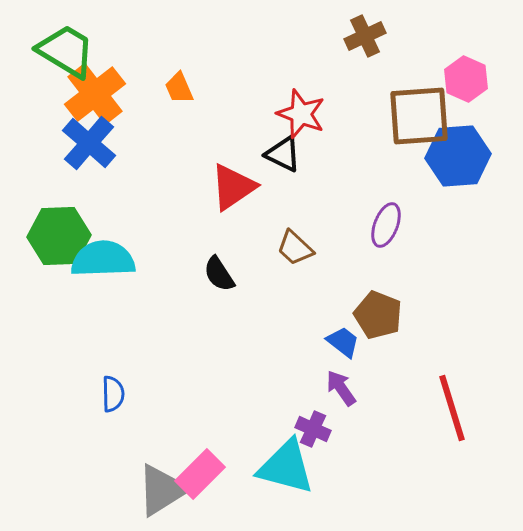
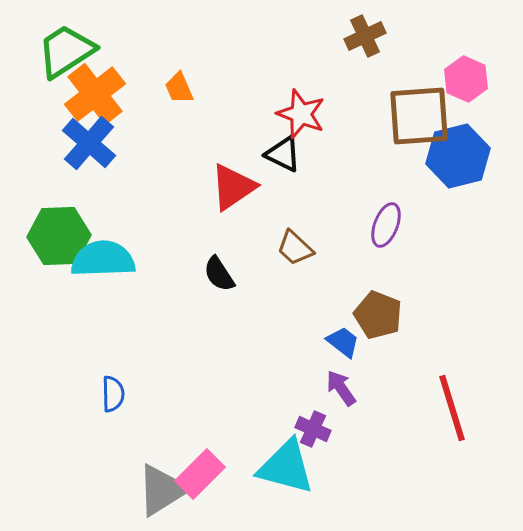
green trapezoid: rotated 64 degrees counterclockwise
blue hexagon: rotated 10 degrees counterclockwise
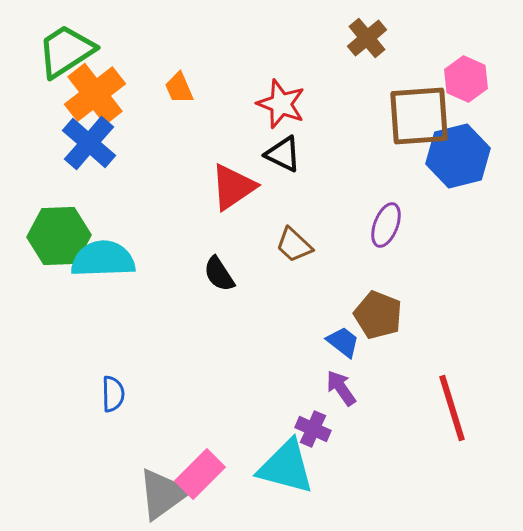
brown cross: moved 2 px right, 2 px down; rotated 15 degrees counterclockwise
red star: moved 20 px left, 10 px up
brown trapezoid: moved 1 px left, 3 px up
gray triangle: moved 1 px right, 4 px down; rotated 4 degrees counterclockwise
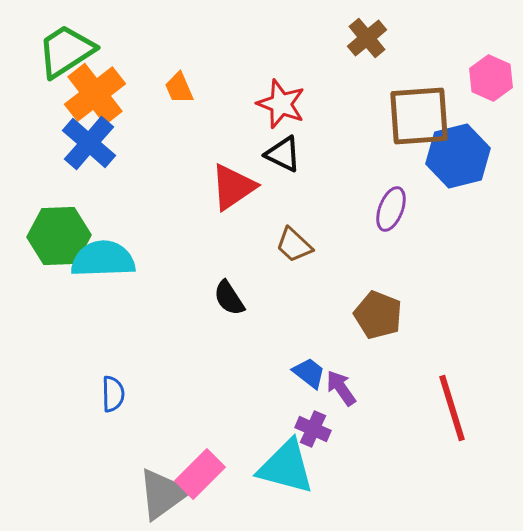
pink hexagon: moved 25 px right, 1 px up
purple ellipse: moved 5 px right, 16 px up
black semicircle: moved 10 px right, 24 px down
blue trapezoid: moved 34 px left, 31 px down
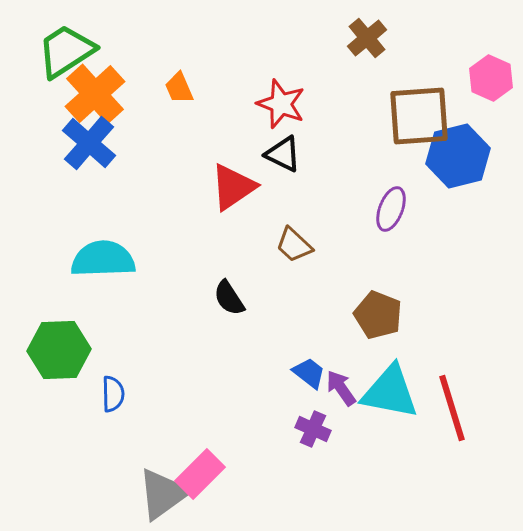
orange cross: rotated 4 degrees counterclockwise
green hexagon: moved 114 px down
cyan triangle: moved 104 px right, 75 px up; rotated 4 degrees counterclockwise
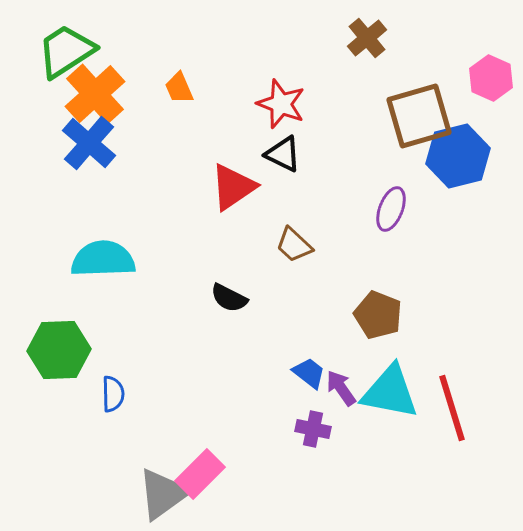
brown square: rotated 12 degrees counterclockwise
black semicircle: rotated 30 degrees counterclockwise
purple cross: rotated 12 degrees counterclockwise
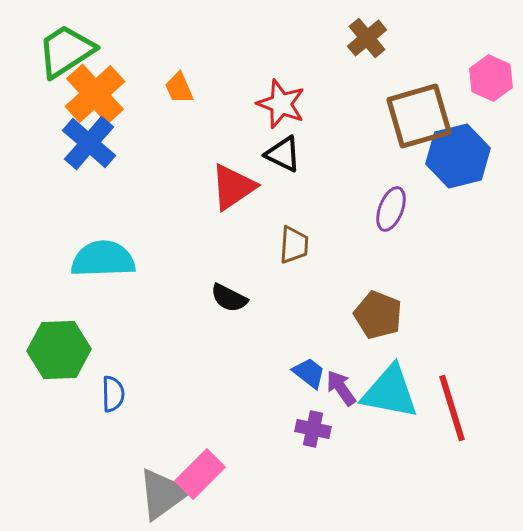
brown trapezoid: rotated 129 degrees counterclockwise
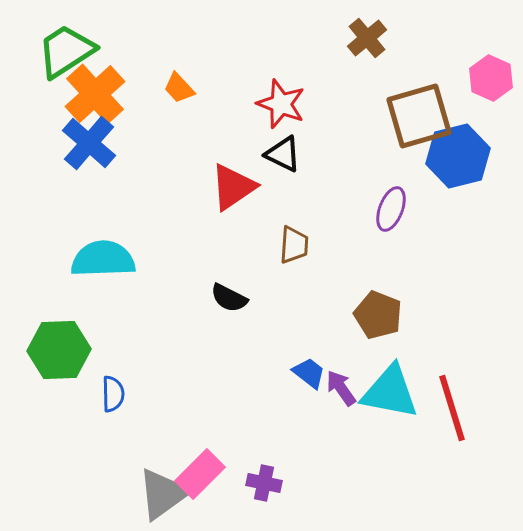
orange trapezoid: rotated 20 degrees counterclockwise
purple cross: moved 49 px left, 54 px down
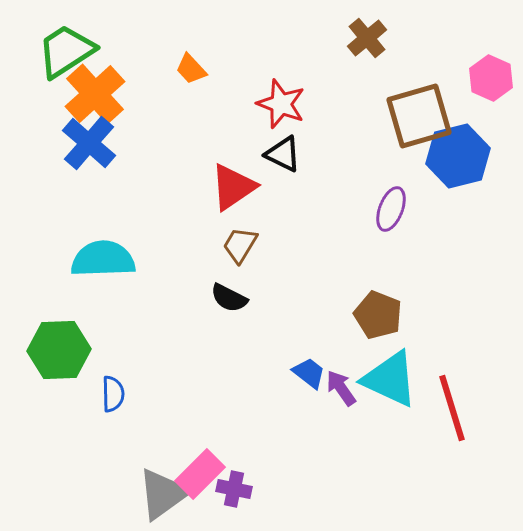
orange trapezoid: moved 12 px right, 19 px up
brown trapezoid: moved 54 px left; rotated 153 degrees counterclockwise
cyan triangle: moved 13 px up; rotated 14 degrees clockwise
purple cross: moved 30 px left, 6 px down
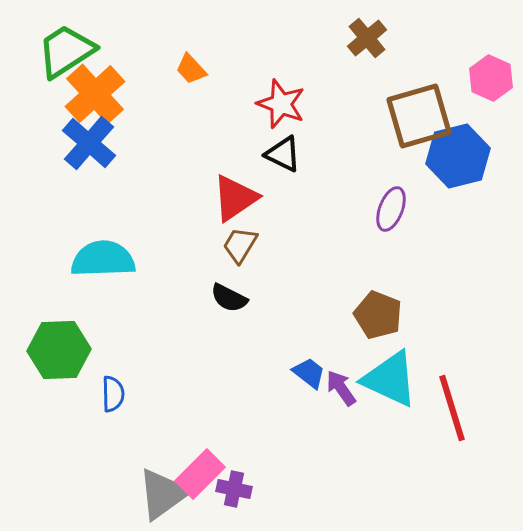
red triangle: moved 2 px right, 11 px down
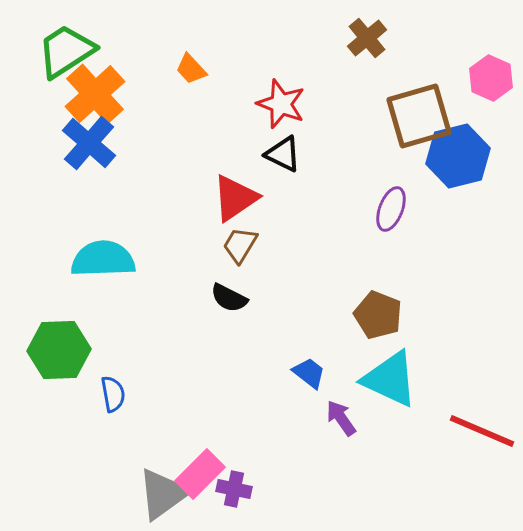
purple arrow: moved 30 px down
blue semicircle: rotated 9 degrees counterclockwise
red line: moved 30 px right, 23 px down; rotated 50 degrees counterclockwise
